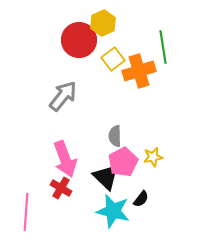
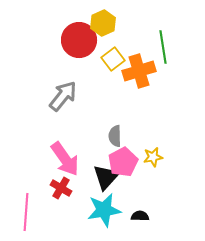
pink arrow: rotated 15 degrees counterclockwise
black triangle: rotated 28 degrees clockwise
black semicircle: moved 1 px left, 17 px down; rotated 126 degrees counterclockwise
cyan star: moved 9 px left, 1 px up; rotated 24 degrees counterclockwise
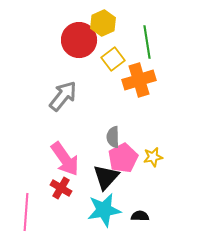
green line: moved 16 px left, 5 px up
orange cross: moved 9 px down
gray semicircle: moved 2 px left, 1 px down
pink pentagon: moved 4 px up
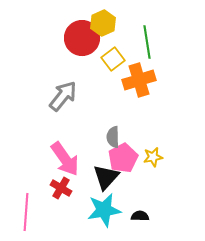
red circle: moved 3 px right, 2 px up
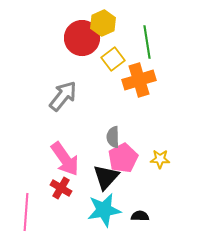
yellow star: moved 7 px right, 2 px down; rotated 12 degrees clockwise
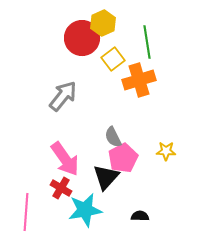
gray semicircle: rotated 25 degrees counterclockwise
yellow star: moved 6 px right, 8 px up
cyan star: moved 19 px left
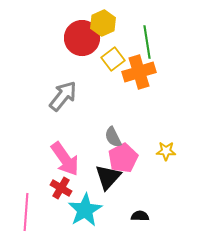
orange cross: moved 8 px up
black triangle: moved 2 px right
cyan star: rotated 20 degrees counterclockwise
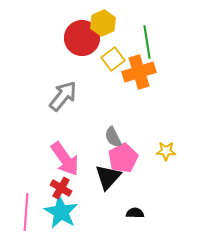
cyan star: moved 24 px left, 2 px down; rotated 12 degrees counterclockwise
black semicircle: moved 5 px left, 3 px up
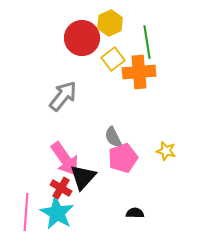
yellow hexagon: moved 7 px right
orange cross: rotated 12 degrees clockwise
yellow star: rotated 12 degrees clockwise
pink pentagon: rotated 8 degrees clockwise
black triangle: moved 25 px left
cyan star: moved 4 px left, 1 px down
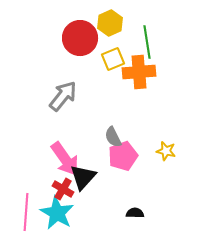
red circle: moved 2 px left
yellow square: rotated 15 degrees clockwise
pink pentagon: moved 2 px up
red cross: moved 2 px right, 1 px down
